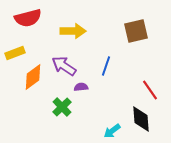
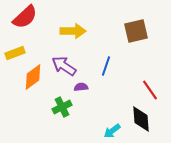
red semicircle: moved 3 px left, 1 px up; rotated 28 degrees counterclockwise
green cross: rotated 18 degrees clockwise
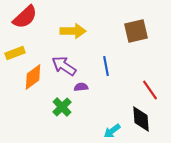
blue line: rotated 30 degrees counterclockwise
green cross: rotated 18 degrees counterclockwise
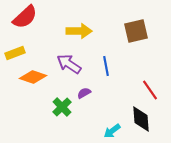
yellow arrow: moved 6 px right
purple arrow: moved 5 px right, 2 px up
orange diamond: rotated 56 degrees clockwise
purple semicircle: moved 3 px right, 6 px down; rotated 24 degrees counterclockwise
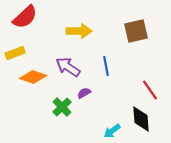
purple arrow: moved 1 px left, 3 px down
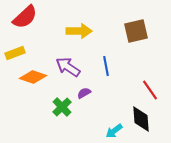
cyan arrow: moved 2 px right
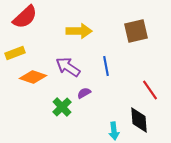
black diamond: moved 2 px left, 1 px down
cyan arrow: rotated 60 degrees counterclockwise
